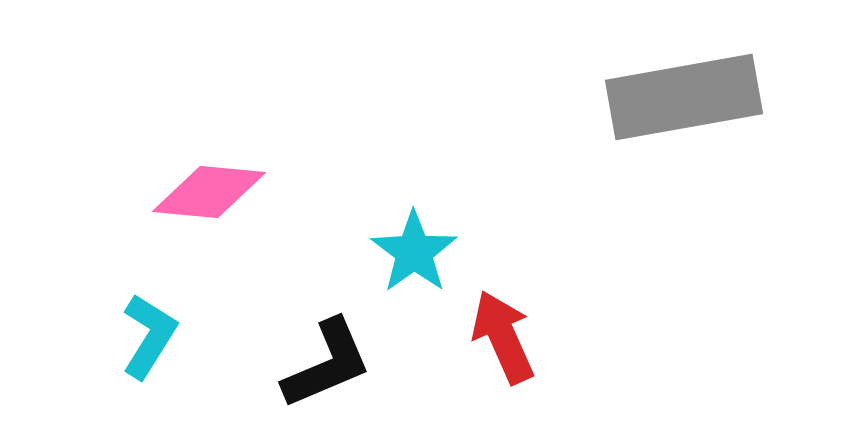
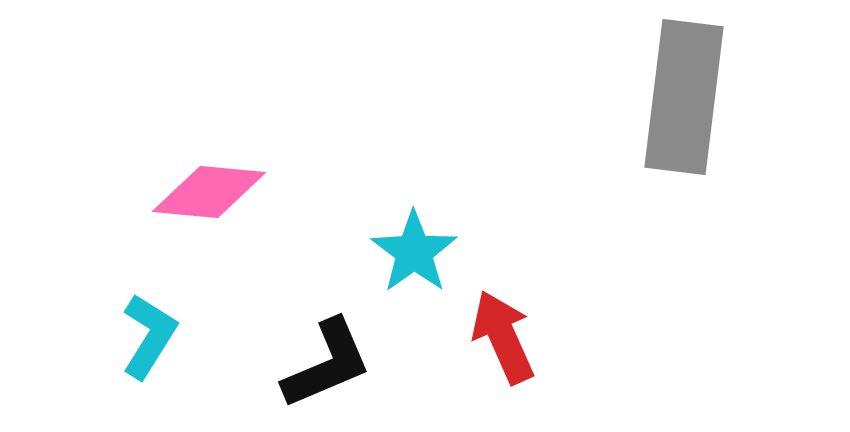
gray rectangle: rotated 73 degrees counterclockwise
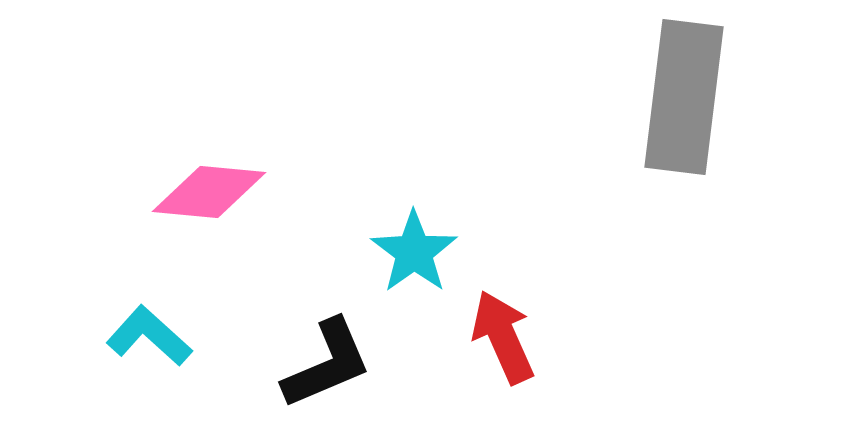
cyan L-shape: rotated 80 degrees counterclockwise
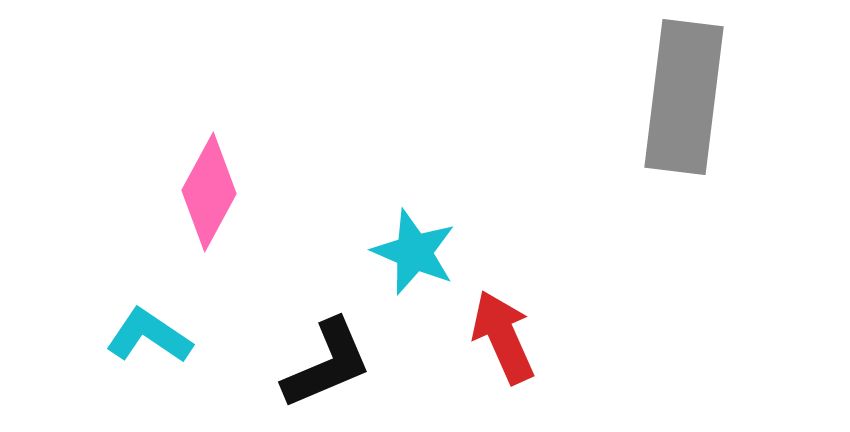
pink diamond: rotated 67 degrees counterclockwise
cyan star: rotated 14 degrees counterclockwise
cyan L-shape: rotated 8 degrees counterclockwise
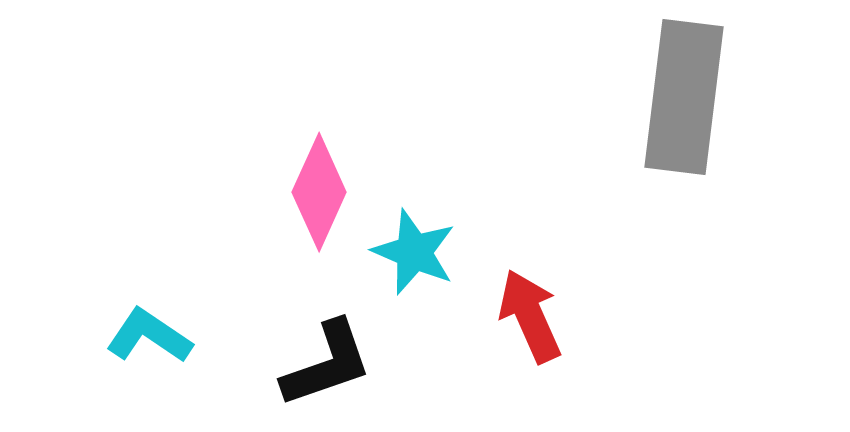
pink diamond: moved 110 px right; rotated 4 degrees counterclockwise
red arrow: moved 27 px right, 21 px up
black L-shape: rotated 4 degrees clockwise
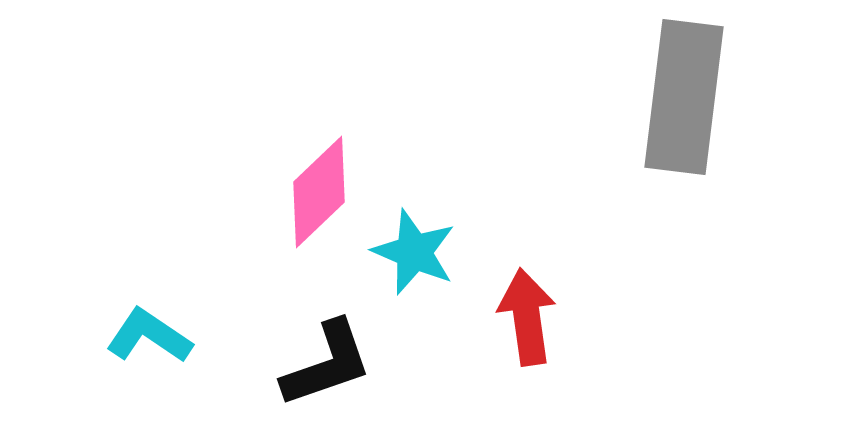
pink diamond: rotated 22 degrees clockwise
red arrow: moved 3 px left, 1 px down; rotated 16 degrees clockwise
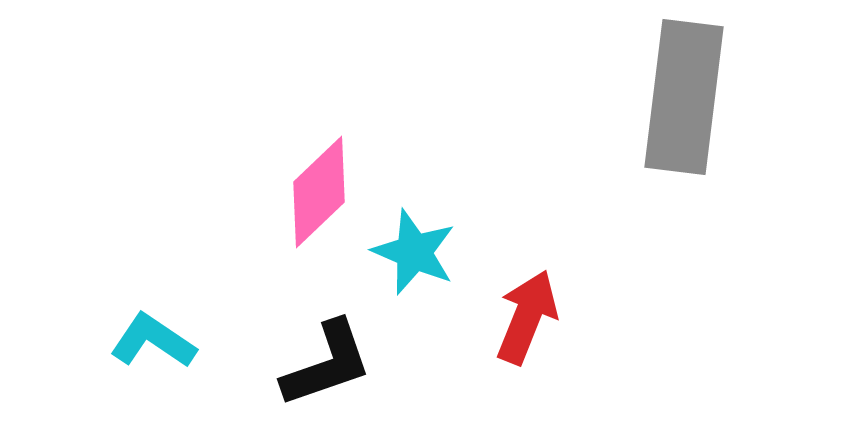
red arrow: rotated 30 degrees clockwise
cyan L-shape: moved 4 px right, 5 px down
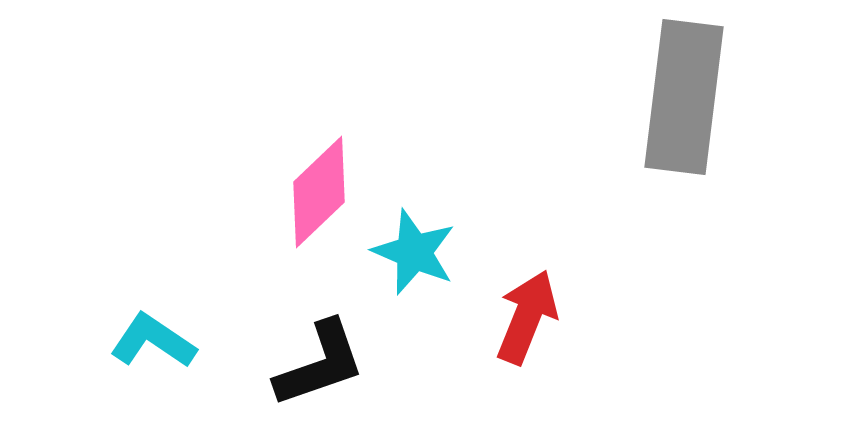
black L-shape: moved 7 px left
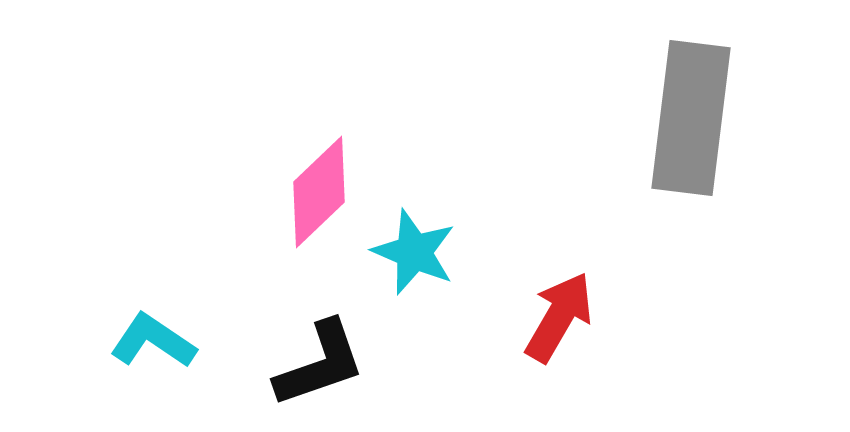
gray rectangle: moved 7 px right, 21 px down
red arrow: moved 32 px right; rotated 8 degrees clockwise
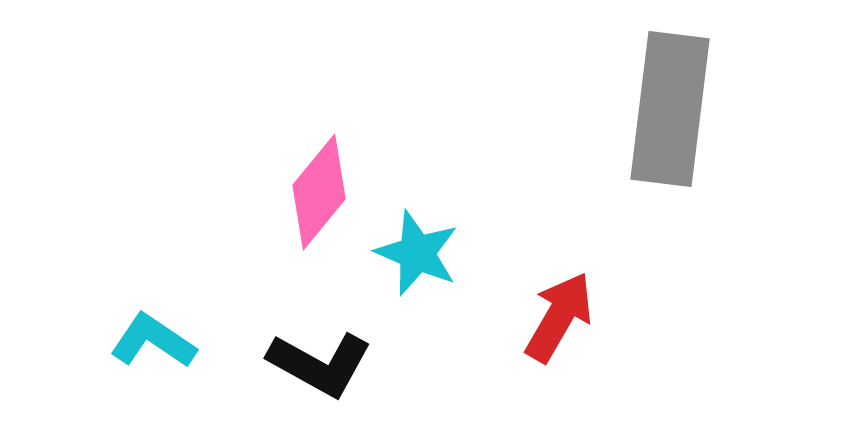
gray rectangle: moved 21 px left, 9 px up
pink diamond: rotated 7 degrees counterclockwise
cyan star: moved 3 px right, 1 px down
black L-shape: rotated 48 degrees clockwise
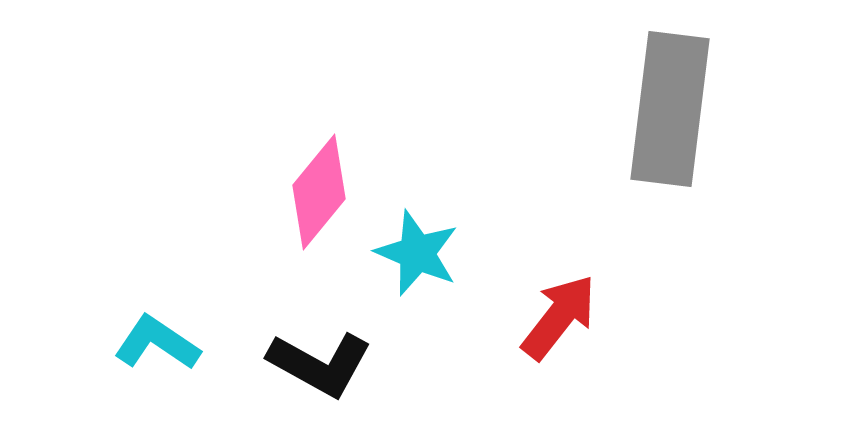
red arrow: rotated 8 degrees clockwise
cyan L-shape: moved 4 px right, 2 px down
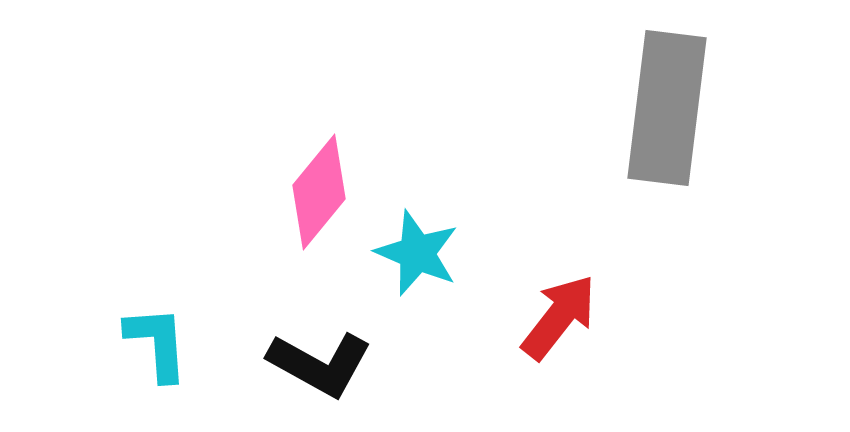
gray rectangle: moved 3 px left, 1 px up
cyan L-shape: rotated 52 degrees clockwise
